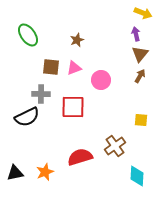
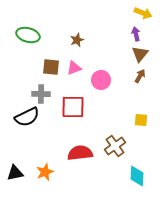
green ellipse: rotated 40 degrees counterclockwise
red semicircle: moved 4 px up; rotated 10 degrees clockwise
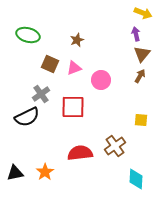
brown triangle: moved 2 px right
brown square: moved 1 px left, 3 px up; rotated 18 degrees clockwise
gray cross: rotated 36 degrees counterclockwise
orange star: rotated 12 degrees counterclockwise
cyan diamond: moved 1 px left, 3 px down
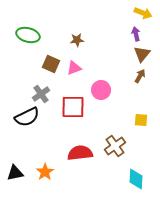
brown star: rotated 16 degrees clockwise
brown square: moved 1 px right
pink circle: moved 10 px down
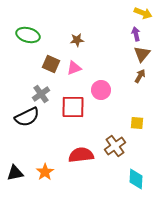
yellow square: moved 4 px left, 3 px down
red semicircle: moved 1 px right, 2 px down
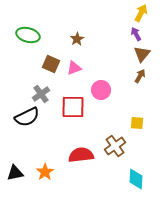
yellow arrow: moved 2 px left; rotated 84 degrees counterclockwise
purple arrow: rotated 16 degrees counterclockwise
brown star: moved 1 px up; rotated 24 degrees counterclockwise
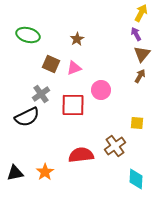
red square: moved 2 px up
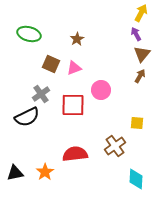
green ellipse: moved 1 px right, 1 px up
red semicircle: moved 6 px left, 1 px up
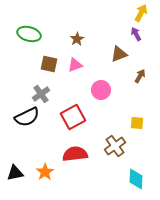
brown triangle: moved 23 px left; rotated 30 degrees clockwise
brown square: moved 2 px left; rotated 12 degrees counterclockwise
pink triangle: moved 1 px right, 3 px up
red square: moved 12 px down; rotated 30 degrees counterclockwise
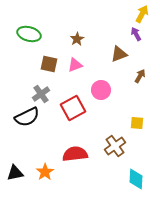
yellow arrow: moved 1 px right, 1 px down
red square: moved 9 px up
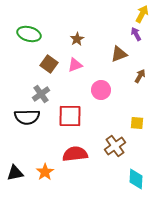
brown square: rotated 24 degrees clockwise
red square: moved 3 px left, 8 px down; rotated 30 degrees clockwise
black semicircle: rotated 25 degrees clockwise
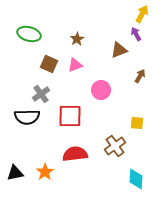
brown triangle: moved 4 px up
brown square: rotated 12 degrees counterclockwise
